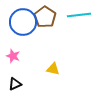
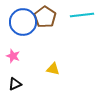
cyan line: moved 3 px right
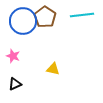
blue circle: moved 1 px up
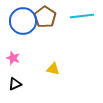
cyan line: moved 1 px down
pink star: moved 2 px down
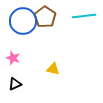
cyan line: moved 2 px right
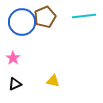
brown pentagon: rotated 15 degrees clockwise
blue circle: moved 1 px left, 1 px down
pink star: rotated 16 degrees clockwise
yellow triangle: moved 12 px down
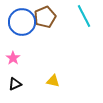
cyan line: rotated 70 degrees clockwise
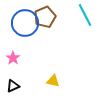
cyan line: moved 1 px right, 1 px up
blue circle: moved 3 px right, 1 px down
black triangle: moved 2 px left, 2 px down
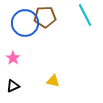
brown pentagon: rotated 20 degrees clockwise
